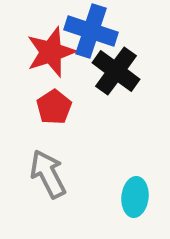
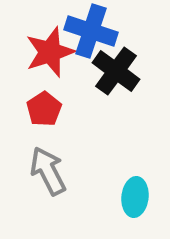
red star: moved 1 px left
red pentagon: moved 10 px left, 2 px down
gray arrow: moved 3 px up
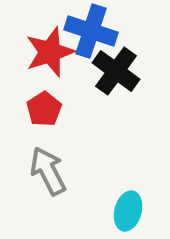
cyan ellipse: moved 7 px left, 14 px down; rotated 9 degrees clockwise
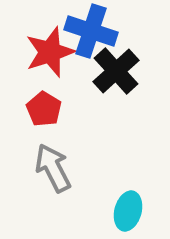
black cross: rotated 12 degrees clockwise
red pentagon: rotated 8 degrees counterclockwise
gray arrow: moved 5 px right, 3 px up
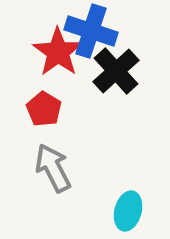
red star: moved 8 px right; rotated 18 degrees counterclockwise
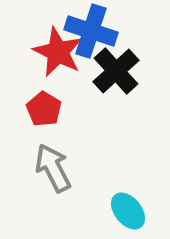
red star: rotated 9 degrees counterclockwise
cyan ellipse: rotated 54 degrees counterclockwise
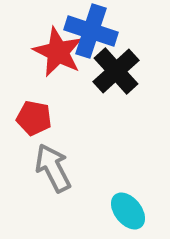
red pentagon: moved 10 px left, 9 px down; rotated 20 degrees counterclockwise
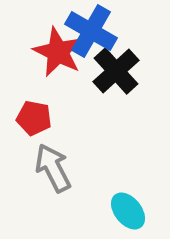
blue cross: rotated 12 degrees clockwise
